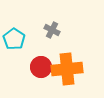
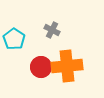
orange cross: moved 3 px up
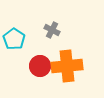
red circle: moved 1 px left, 1 px up
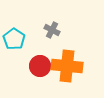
orange cross: rotated 12 degrees clockwise
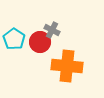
red circle: moved 24 px up
